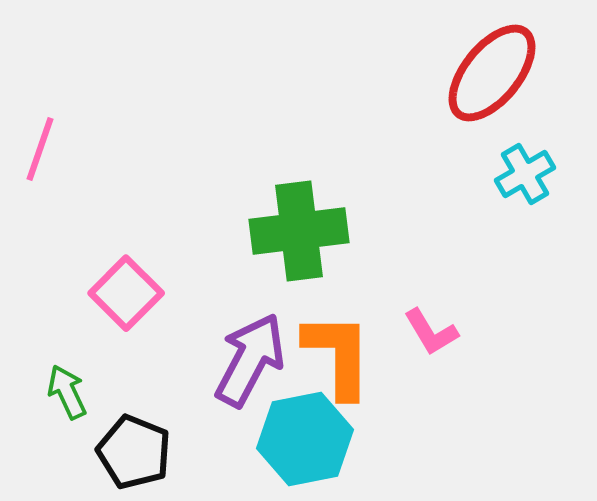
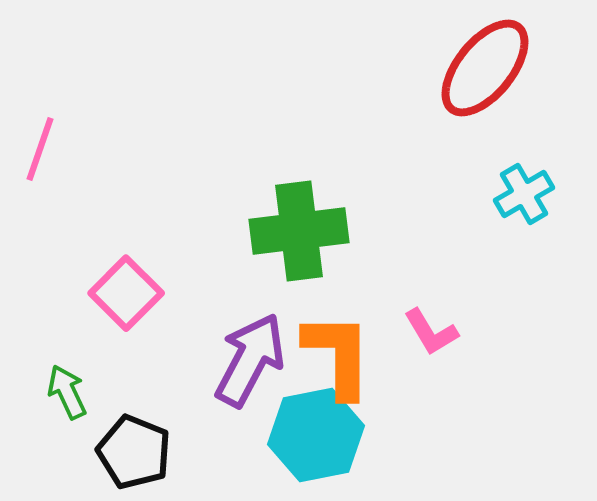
red ellipse: moved 7 px left, 5 px up
cyan cross: moved 1 px left, 20 px down
cyan hexagon: moved 11 px right, 4 px up
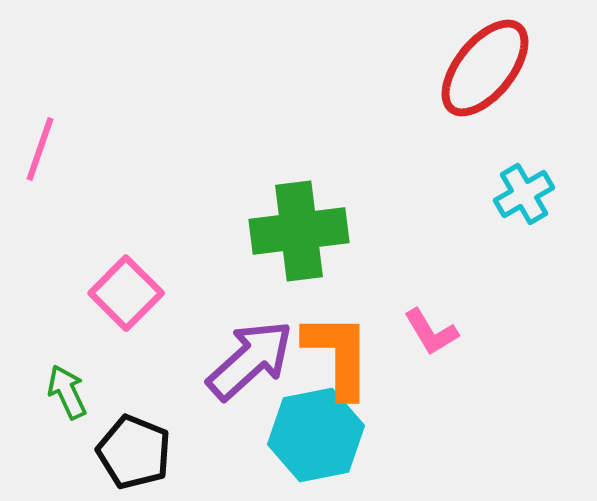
purple arrow: rotated 20 degrees clockwise
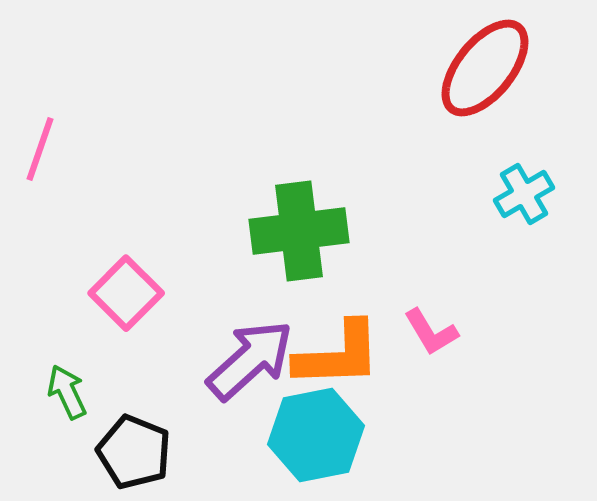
orange L-shape: rotated 88 degrees clockwise
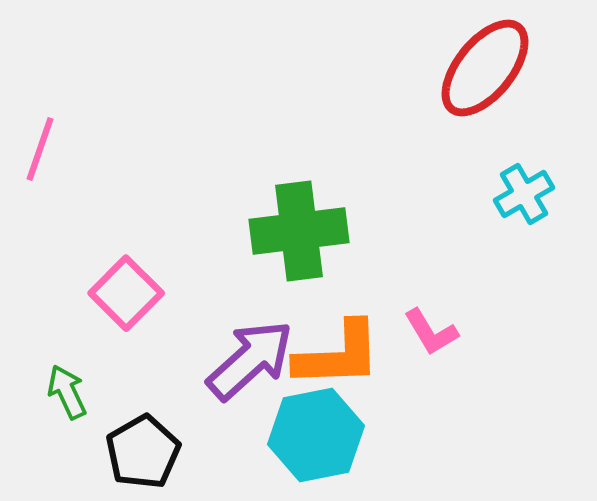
black pentagon: moved 9 px right; rotated 20 degrees clockwise
